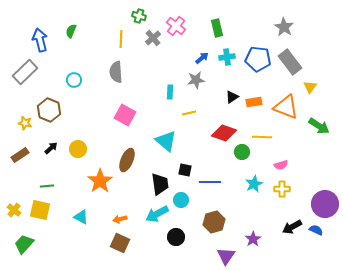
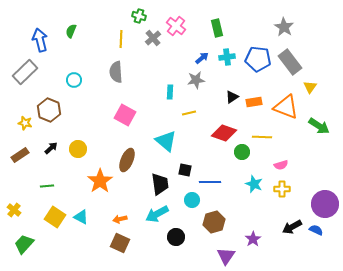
cyan star at (254, 184): rotated 24 degrees counterclockwise
cyan circle at (181, 200): moved 11 px right
yellow square at (40, 210): moved 15 px right, 7 px down; rotated 20 degrees clockwise
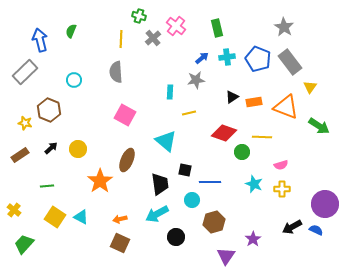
blue pentagon at (258, 59): rotated 15 degrees clockwise
